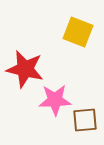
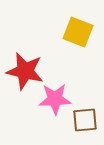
red star: moved 2 px down
pink star: moved 1 px up
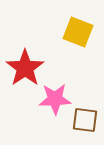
red star: moved 3 px up; rotated 24 degrees clockwise
brown square: rotated 12 degrees clockwise
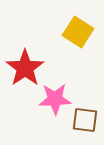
yellow square: rotated 12 degrees clockwise
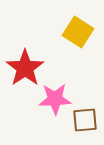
brown square: rotated 12 degrees counterclockwise
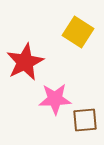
red star: moved 6 px up; rotated 9 degrees clockwise
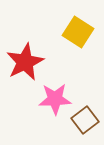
brown square: rotated 32 degrees counterclockwise
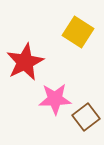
brown square: moved 1 px right, 3 px up
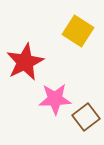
yellow square: moved 1 px up
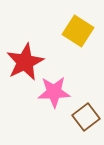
pink star: moved 1 px left, 7 px up
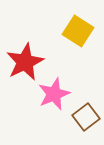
pink star: moved 2 px down; rotated 20 degrees counterclockwise
